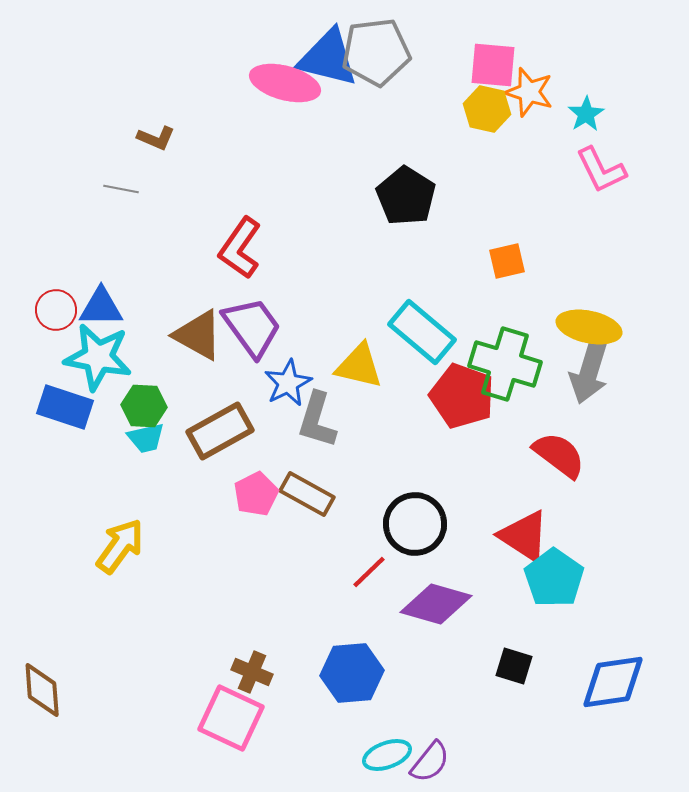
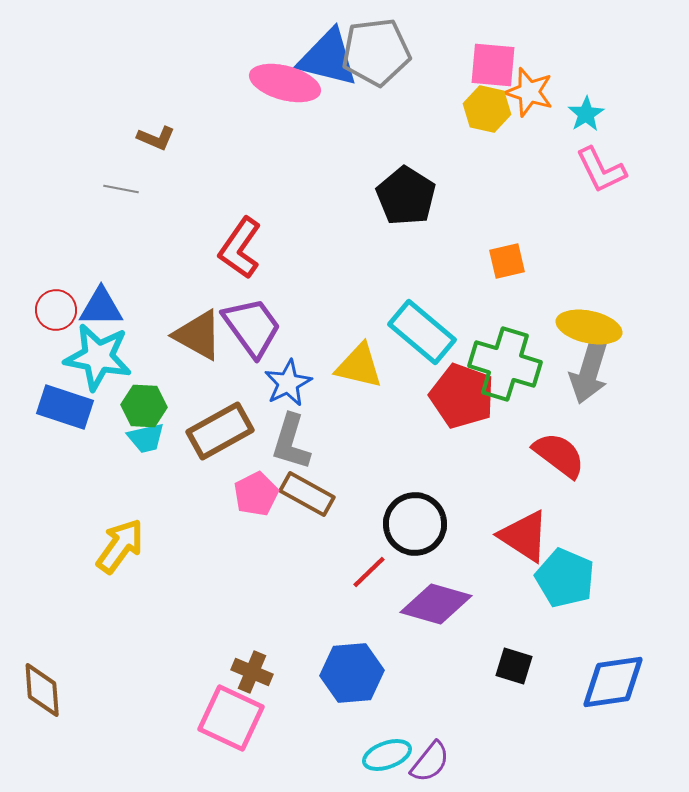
gray L-shape at (317, 420): moved 26 px left, 22 px down
cyan pentagon at (554, 578): moved 11 px right; rotated 12 degrees counterclockwise
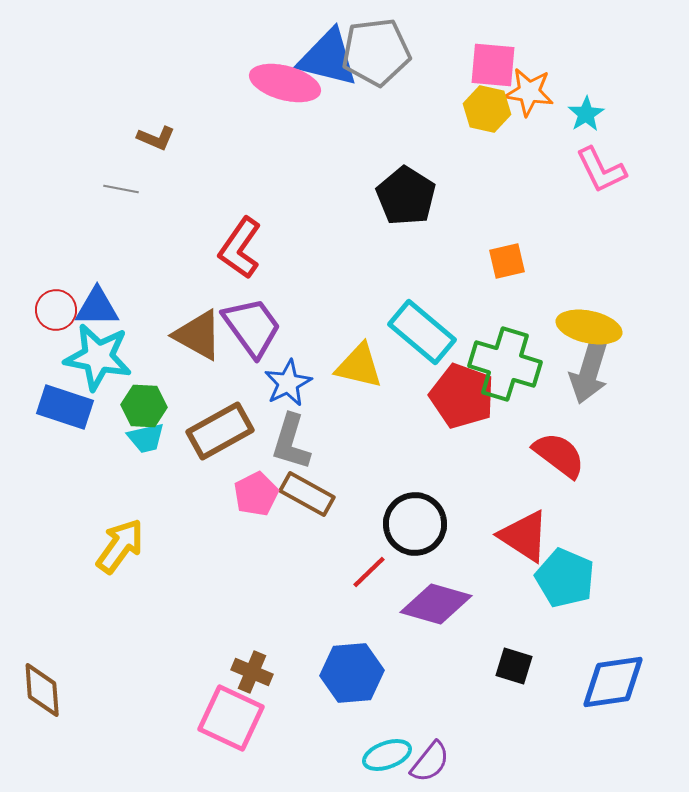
orange star at (529, 92): rotated 9 degrees counterclockwise
blue triangle at (101, 307): moved 4 px left
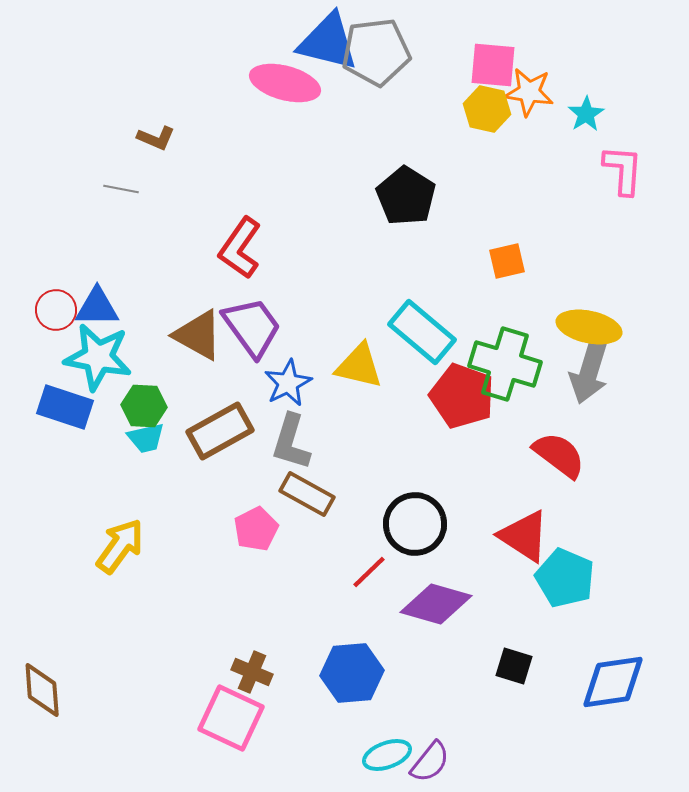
blue triangle at (328, 58): moved 16 px up
pink L-shape at (601, 170): moved 22 px right; rotated 150 degrees counterclockwise
pink pentagon at (256, 494): moved 35 px down
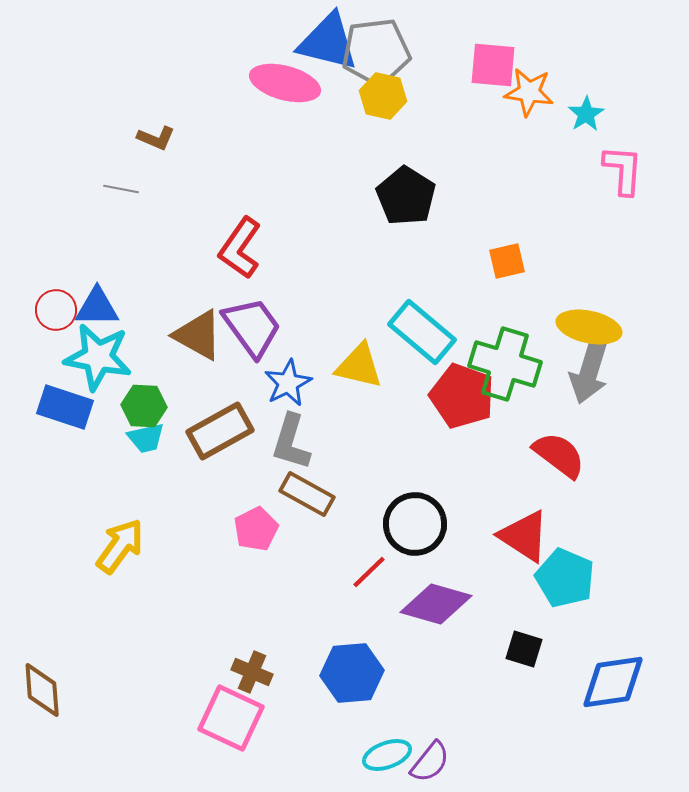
yellow hexagon at (487, 109): moved 104 px left, 13 px up
black square at (514, 666): moved 10 px right, 17 px up
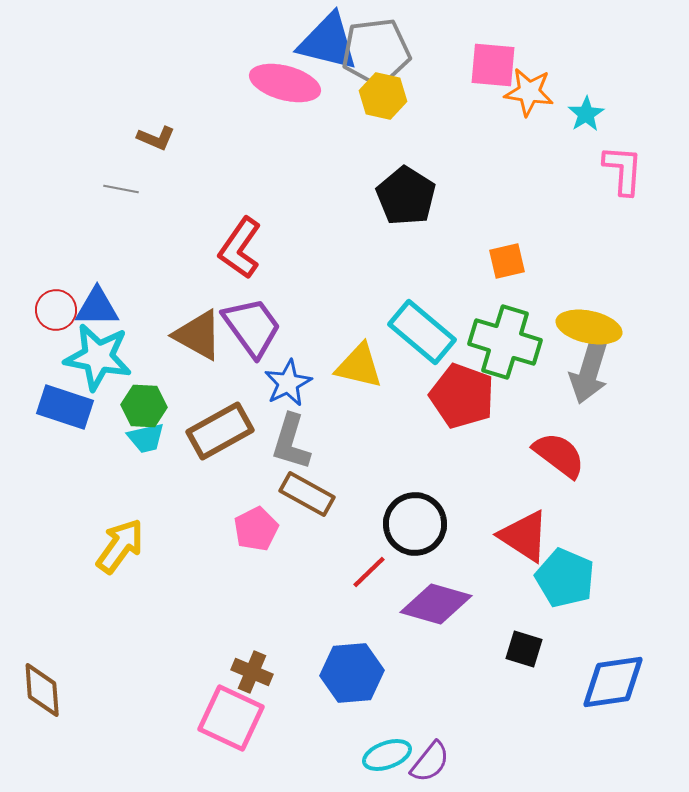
green cross at (505, 364): moved 22 px up
